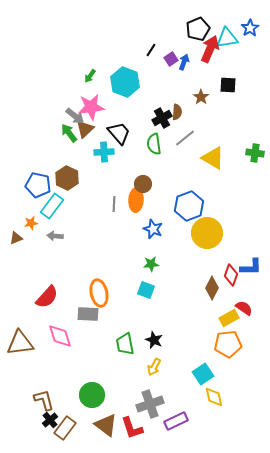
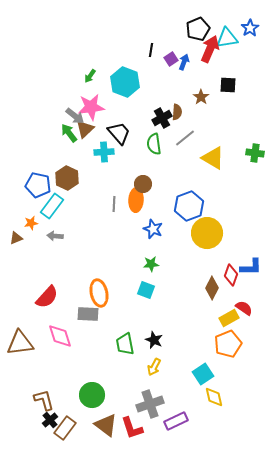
black line at (151, 50): rotated 24 degrees counterclockwise
orange pentagon at (228, 344): rotated 16 degrees counterclockwise
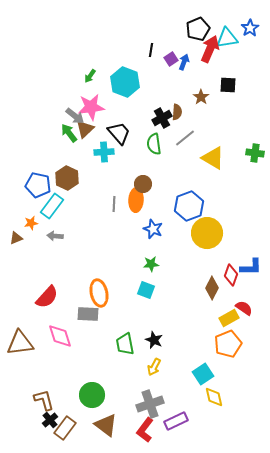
red L-shape at (132, 428): moved 13 px right, 2 px down; rotated 55 degrees clockwise
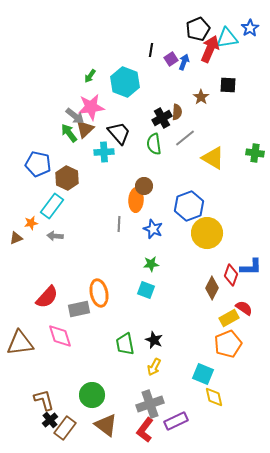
brown circle at (143, 184): moved 1 px right, 2 px down
blue pentagon at (38, 185): moved 21 px up
gray line at (114, 204): moved 5 px right, 20 px down
gray rectangle at (88, 314): moved 9 px left, 5 px up; rotated 15 degrees counterclockwise
cyan square at (203, 374): rotated 35 degrees counterclockwise
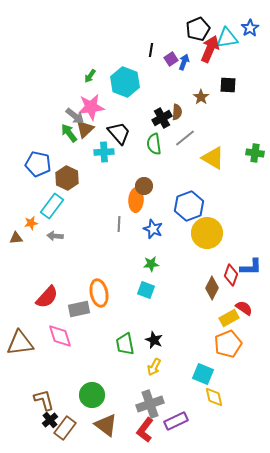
brown triangle at (16, 238): rotated 16 degrees clockwise
